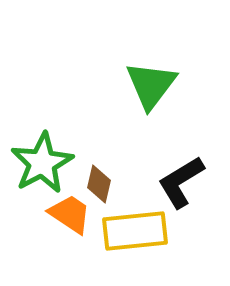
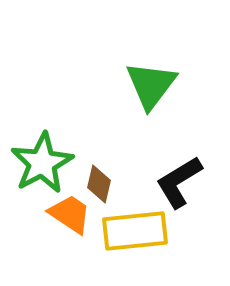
black L-shape: moved 2 px left
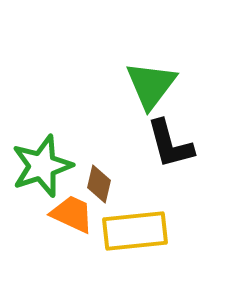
green star: moved 3 px down; rotated 10 degrees clockwise
black L-shape: moved 9 px left, 38 px up; rotated 74 degrees counterclockwise
orange trapezoid: moved 2 px right; rotated 9 degrees counterclockwise
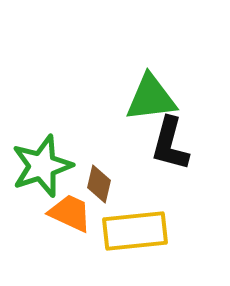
green triangle: moved 13 px down; rotated 46 degrees clockwise
black L-shape: rotated 30 degrees clockwise
orange trapezoid: moved 2 px left, 1 px up
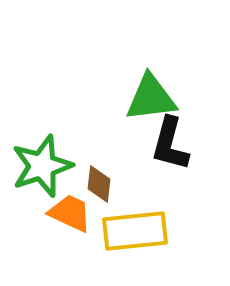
brown diamond: rotated 6 degrees counterclockwise
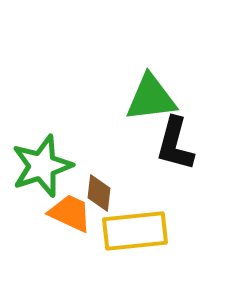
black L-shape: moved 5 px right
brown diamond: moved 9 px down
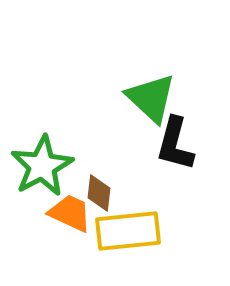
green triangle: rotated 50 degrees clockwise
green star: rotated 10 degrees counterclockwise
yellow rectangle: moved 7 px left
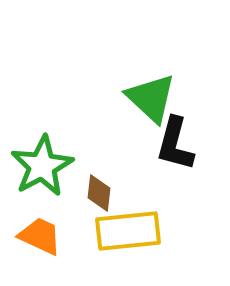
orange trapezoid: moved 30 px left, 23 px down
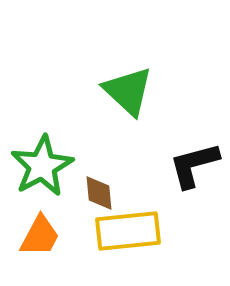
green triangle: moved 23 px left, 7 px up
black L-shape: moved 19 px right, 21 px down; rotated 60 degrees clockwise
brown diamond: rotated 12 degrees counterclockwise
orange trapezoid: rotated 93 degrees clockwise
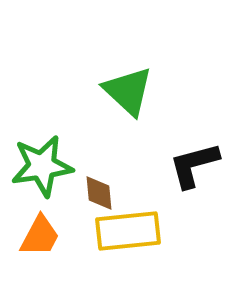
green star: rotated 20 degrees clockwise
